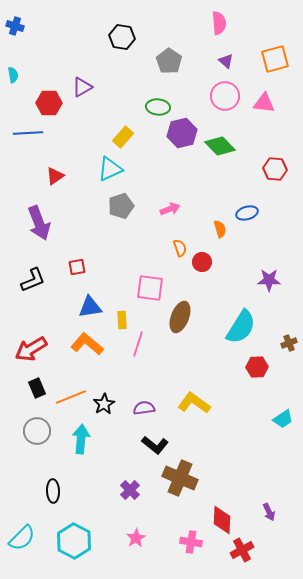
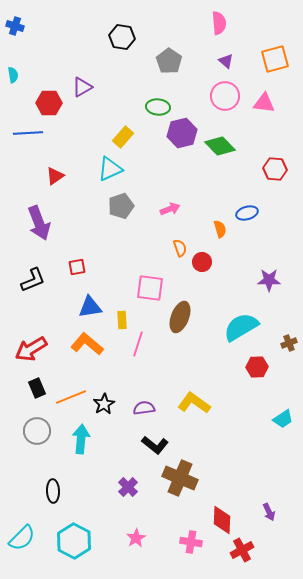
cyan semicircle at (241, 327): rotated 153 degrees counterclockwise
purple cross at (130, 490): moved 2 px left, 3 px up
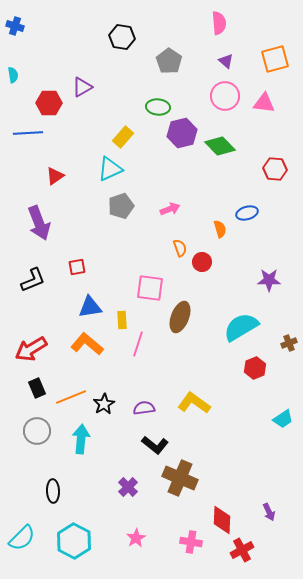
red hexagon at (257, 367): moved 2 px left, 1 px down; rotated 20 degrees counterclockwise
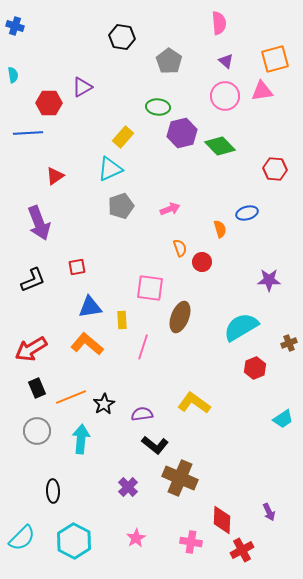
pink triangle at (264, 103): moved 2 px left, 12 px up; rotated 15 degrees counterclockwise
pink line at (138, 344): moved 5 px right, 3 px down
purple semicircle at (144, 408): moved 2 px left, 6 px down
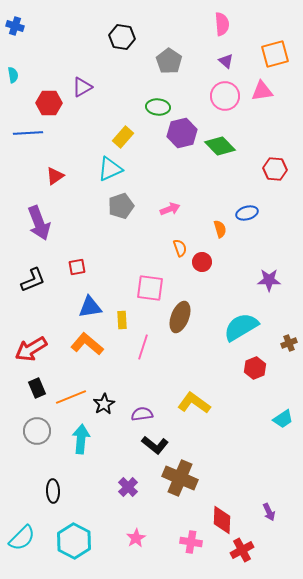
pink semicircle at (219, 23): moved 3 px right, 1 px down
orange square at (275, 59): moved 5 px up
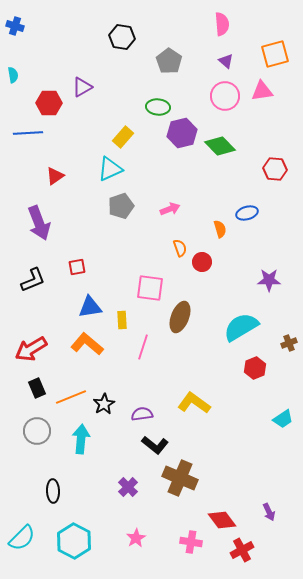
red diamond at (222, 520): rotated 40 degrees counterclockwise
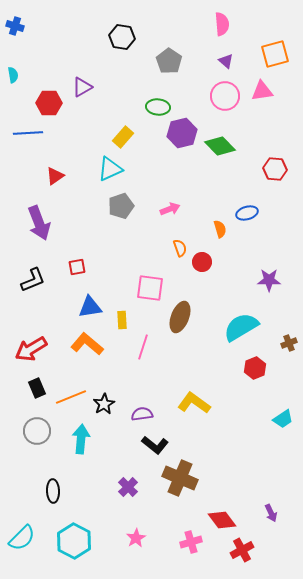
purple arrow at (269, 512): moved 2 px right, 1 px down
pink cross at (191, 542): rotated 25 degrees counterclockwise
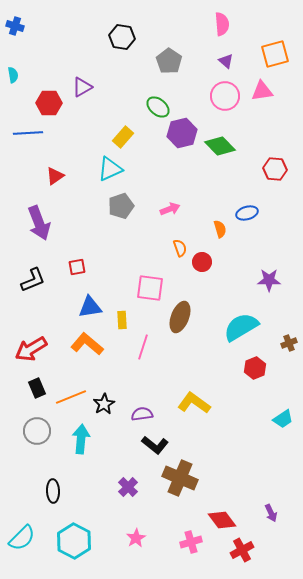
green ellipse at (158, 107): rotated 35 degrees clockwise
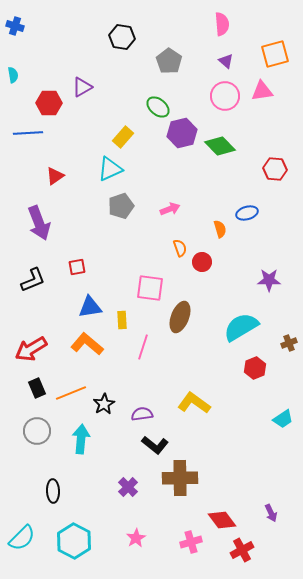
orange line at (71, 397): moved 4 px up
brown cross at (180, 478): rotated 24 degrees counterclockwise
